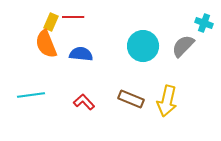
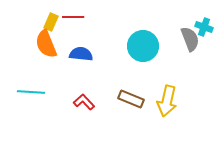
cyan cross: moved 4 px down
gray semicircle: moved 7 px right, 7 px up; rotated 115 degrees clockwise
cyan line: moved 3 px up; rotated 12 degrees clockwise
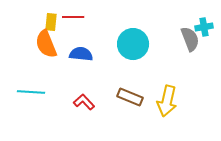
yellow rectangle: rotated 18 degrees counterclockwise
cyan cross: rotated 30 degrees counterclockwise
cyan circle: moved 10 px left, 2 px up
brown rectangle: moved 1 px left, 2 px up
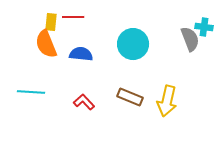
cyan cross: rotated 18 degrees clockwise
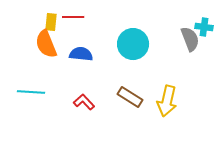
brown rectangle: rotated 10 degrees clockwise
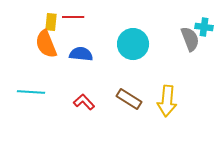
brown rectangle: moved 1 px left, 2 px down
yellow arrow: rotated 8 degrees counterclockwise
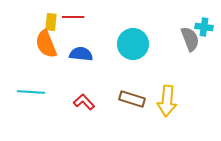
brown rectangle: moved 3 px right; rotated 15 degrees counterclockwise
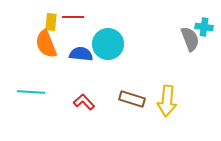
cyan circle: moved 25 px left
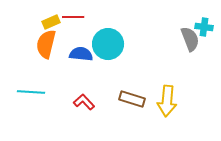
yellow rectangle: rotated 60 degrees clockwise
orange semicircle: rotated 36 degrees clockwise
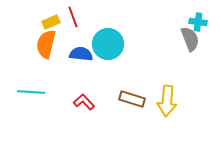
red line: rotated 70 degrees clockwise
cyan cross: moved 6 px left, 5 px up
